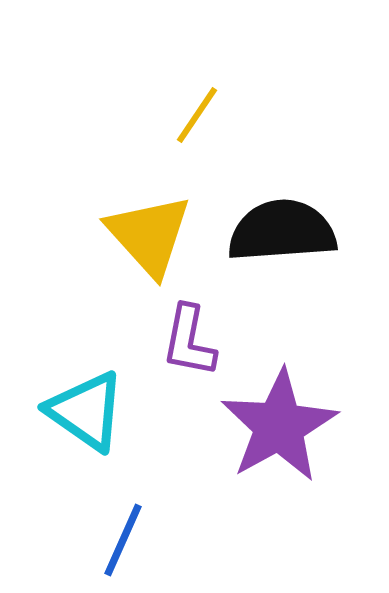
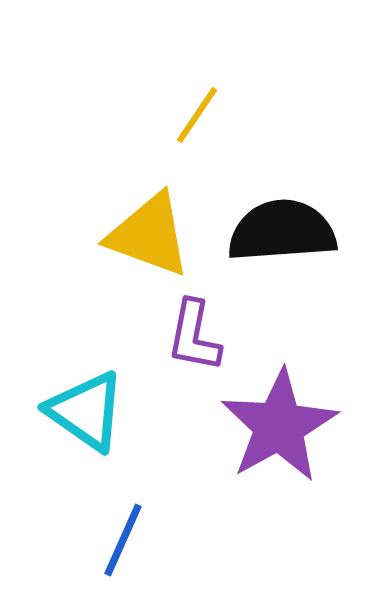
yellow triangle: rotated 28 degrees counterclockwise
purple L-shape: moved 5 px right, 5 px up
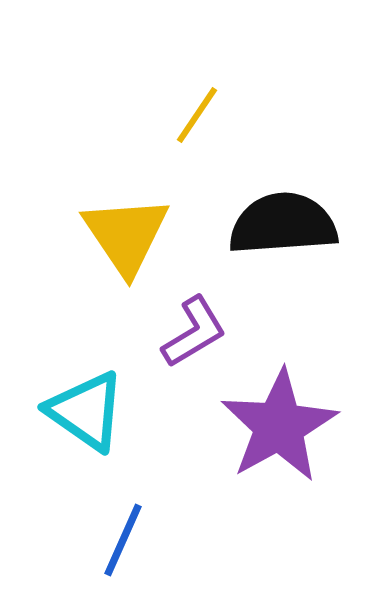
black semicircle: moved 1 px right, 7 px up
yellow triangle: moved 23 px left; rotated 36 degrees clockwise
purple L-shape: moved 4 px up; rotated 132 degrees counterclockwise
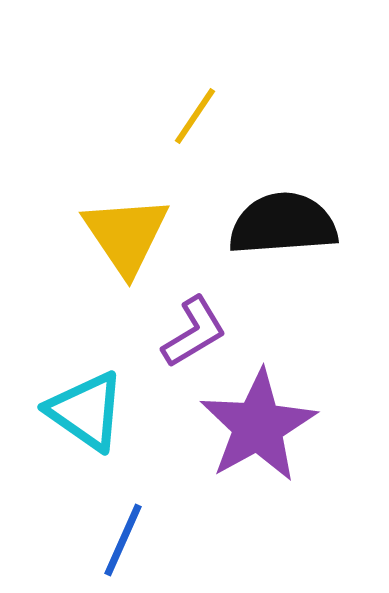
yellow line: moved 2 px left, 1 px down
purple star: moved 21 px left
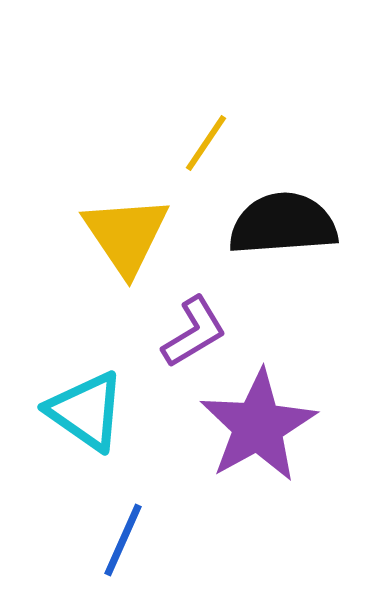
yellow line: moved 11 px right, 27 px down
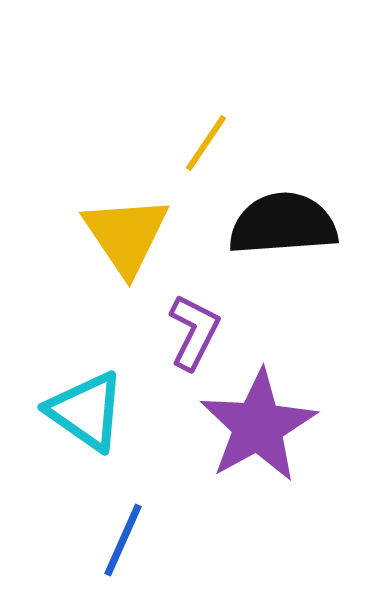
purple L-shape: rotated 32 degrees counterclockwise
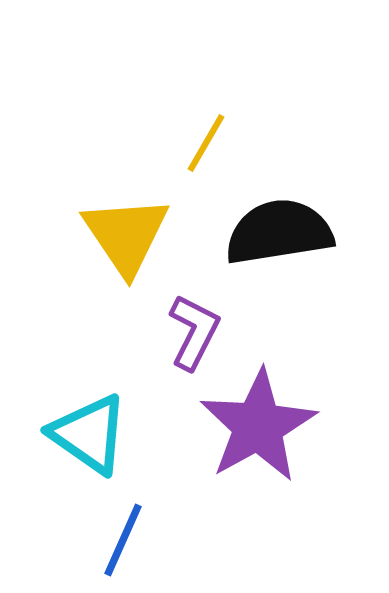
yellow line: rotated 4 degrees counterclockwise
black semicircle: moved 4 px left, 8 px down; rotated 5 degrees counterclockwise
cyan triangle: moved 3 px right, 23 px down
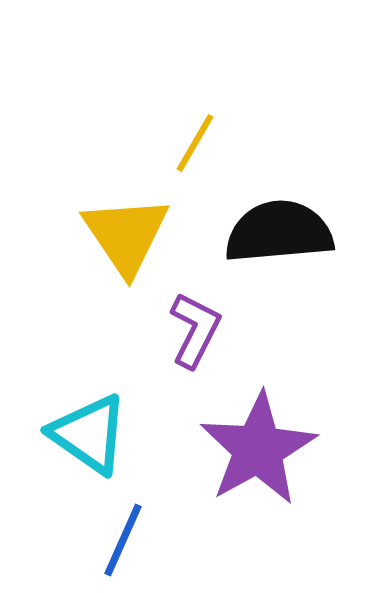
yellow line: moved 11 px left
black semicircle: rotated 4 degrees clockwise
purple L-shape: moved 1 px right, 2 px up
purple star: moved 23 px down
